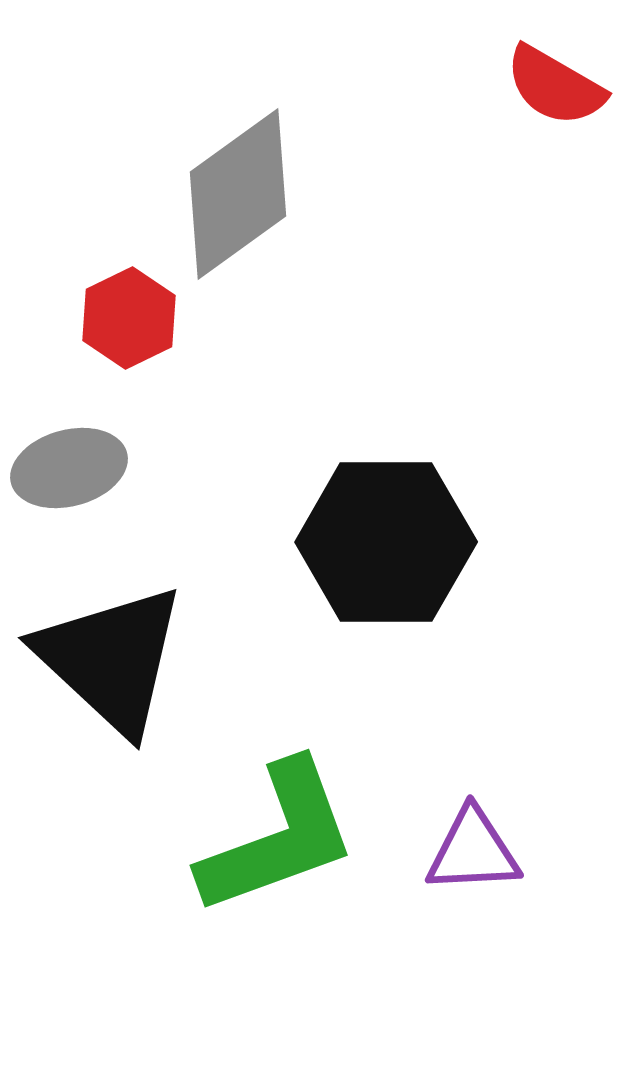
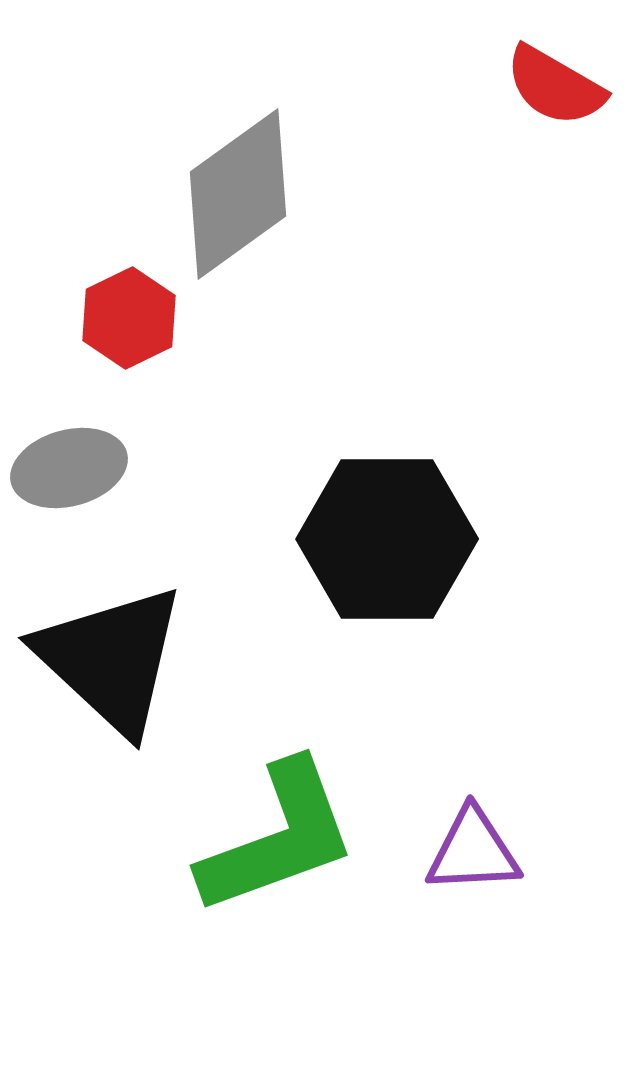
black hexagon: moved 1 px right, 3 px up
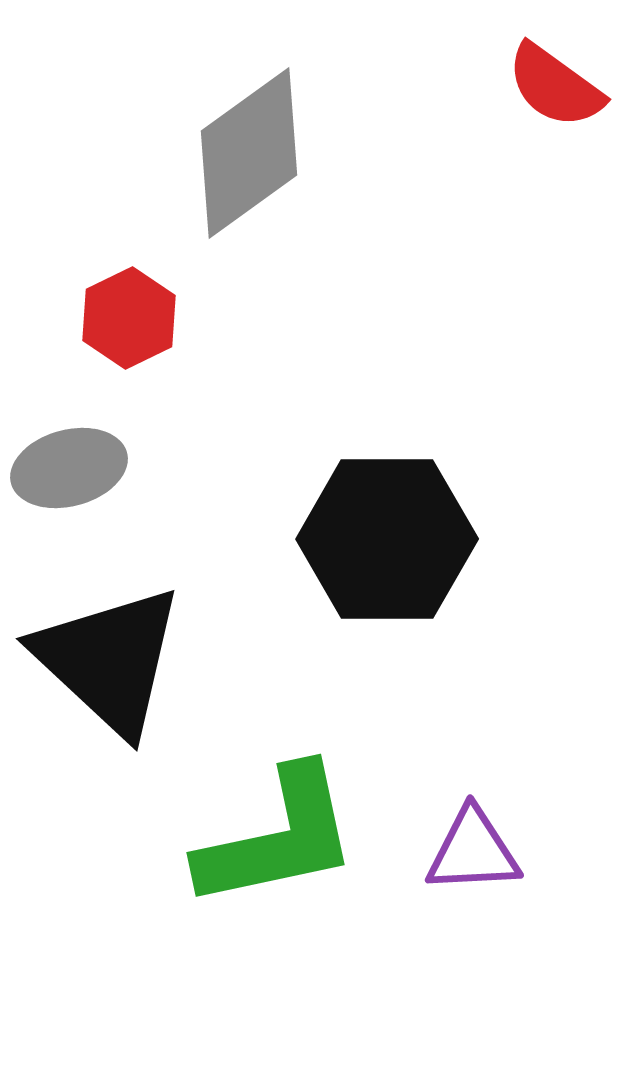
red semicircle: rotated 6 degrees clockwise
gray diamond: moved 11 px right, 41 px up
black triangle: moved 2 px left, 1 px down
green L-shape: rotated 8 degrees clockwise
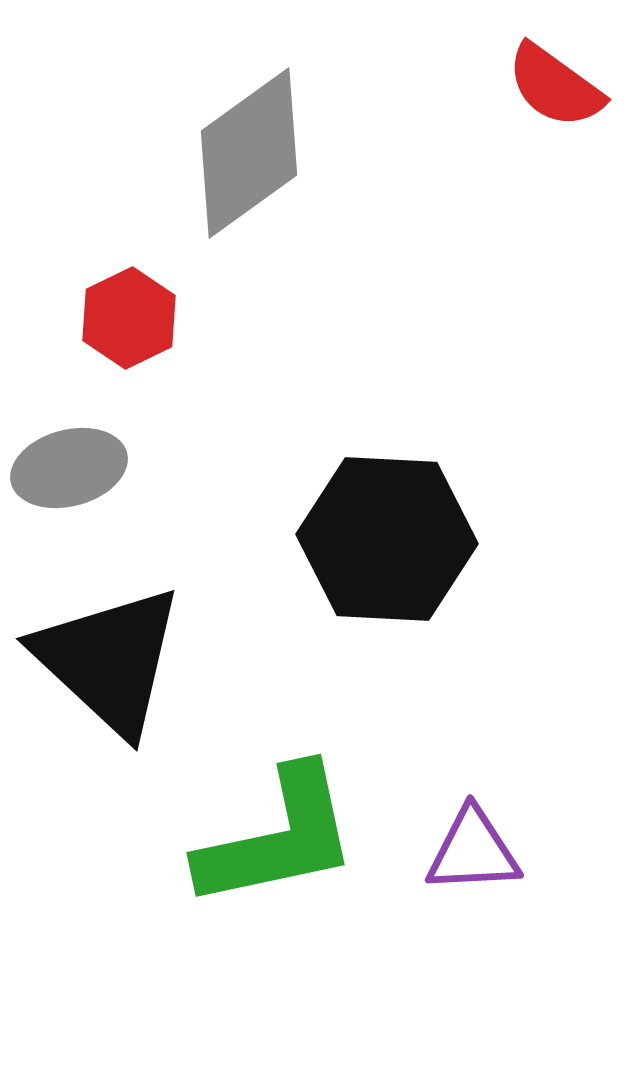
black hexagon: rotated 3 degrees clockwise
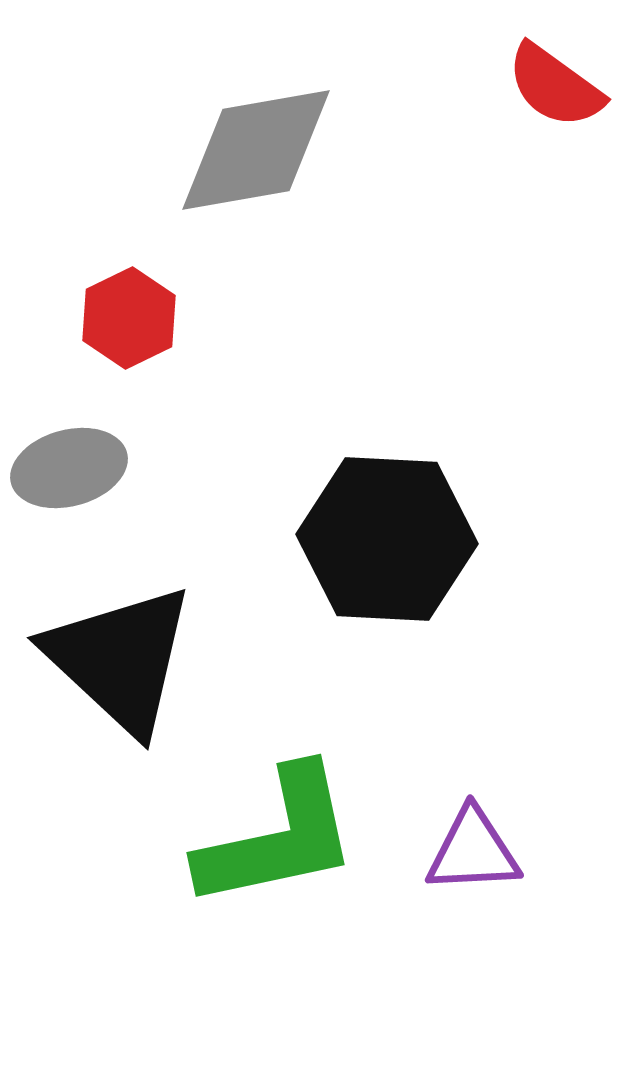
gray diamond: moved 7 px right, 3 px up; rotated 26 degrees clockwise
black triangle: moved 11 px right, 1 px up
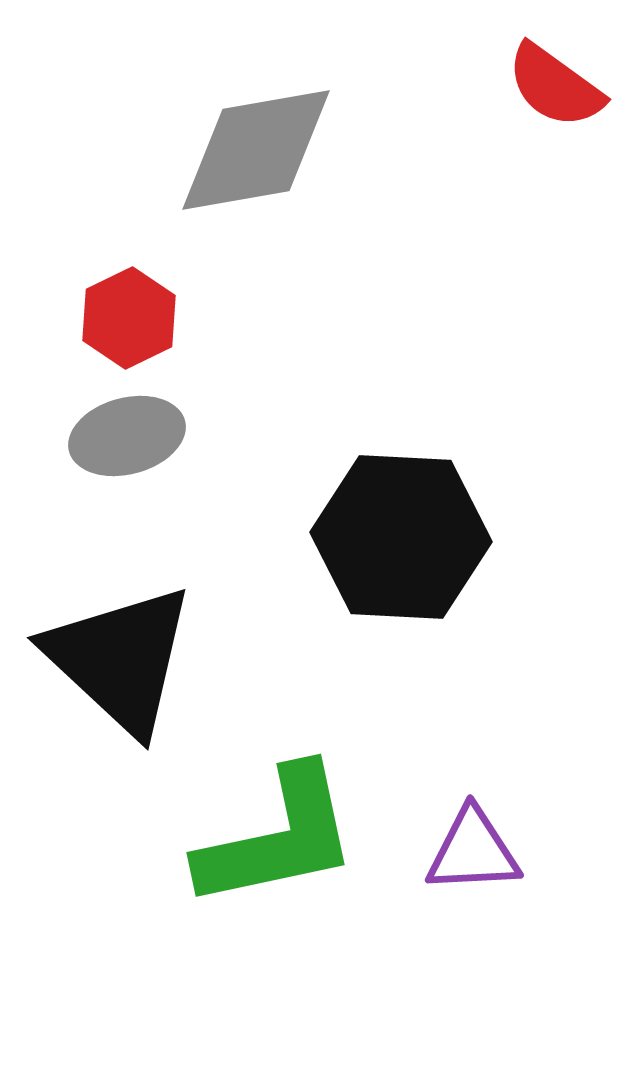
gray ellipse: moved 58 px right, 32 px up
black hexagon: moved 14 px right, 2 px up
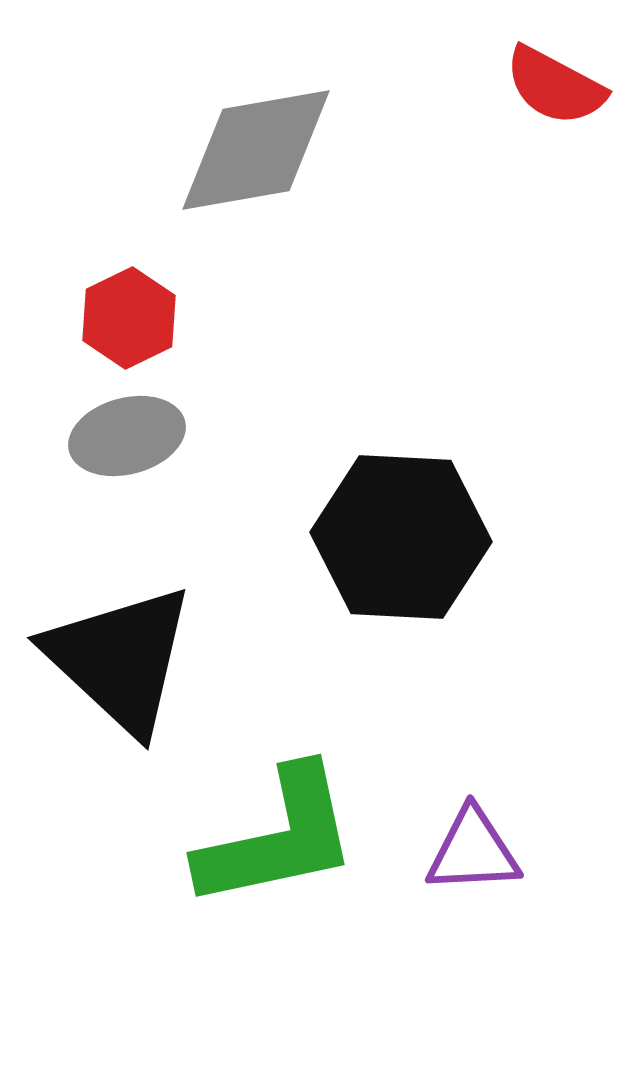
red semicircle: rotated 8 degrees counterclockwise
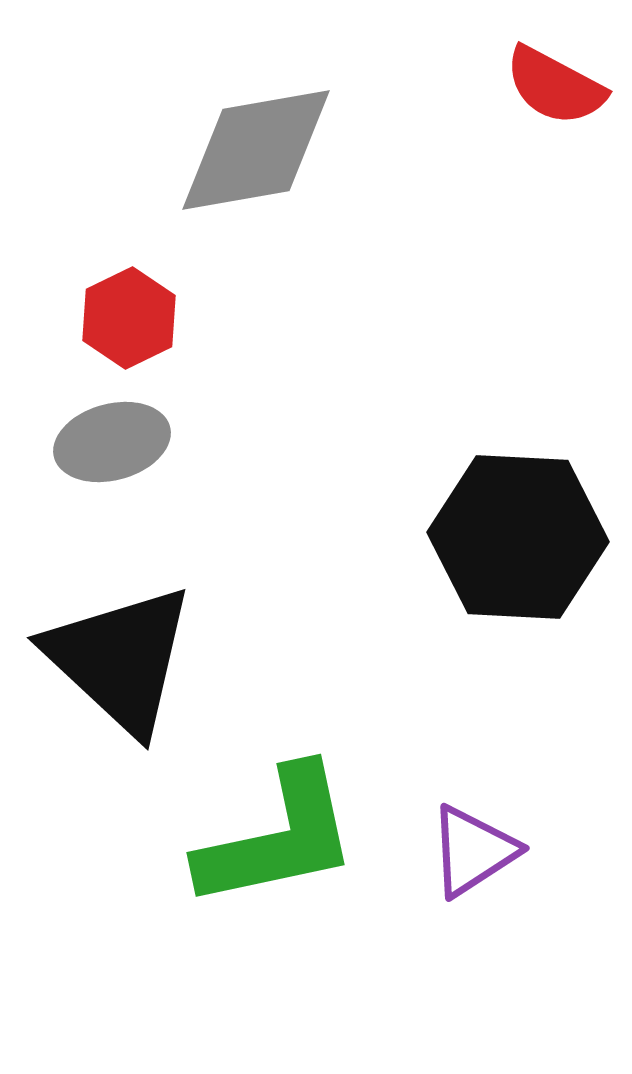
gray ellipse: moved 15 px left, 6 px down
black hexagon: moved 117 px right
purple triangle: rotated 30 degrees counterclockwise
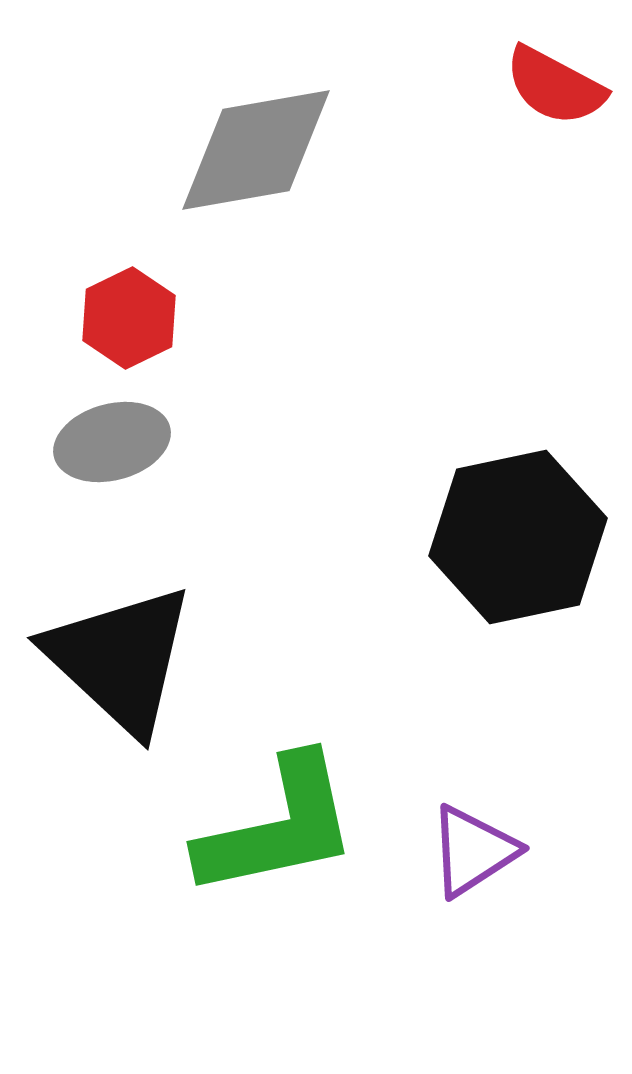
black hexagon: rotated 15 degrees counterclockwise
green L-shape: moved 11 px up
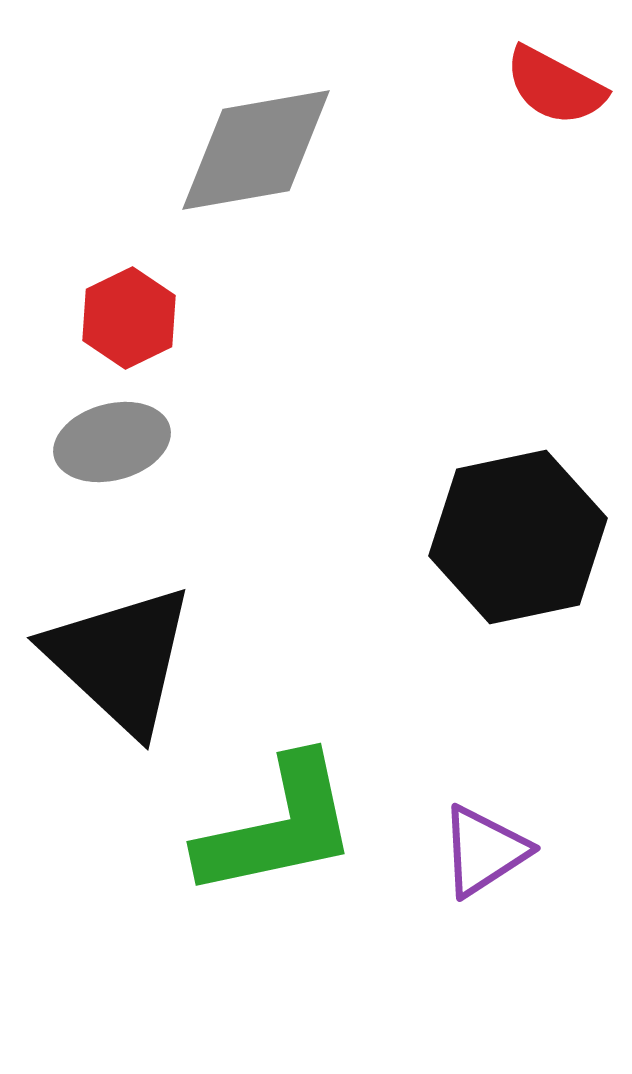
purple triangle: moved 11 px right
